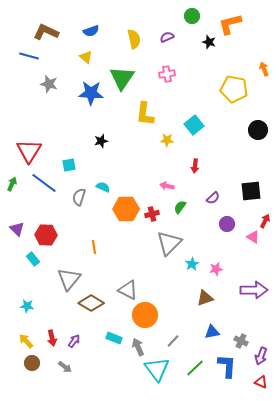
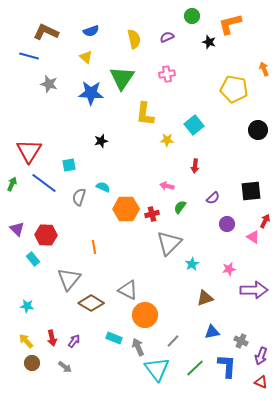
pink star at (216, 269): moved 13 px right
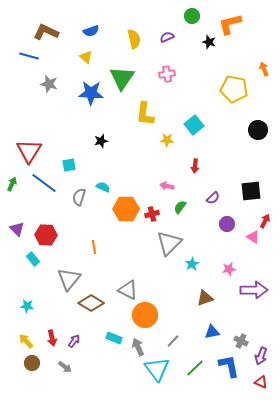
blue L-shape at (227, 366): moved 2 px right; rotated 15 degrees counterclockwise
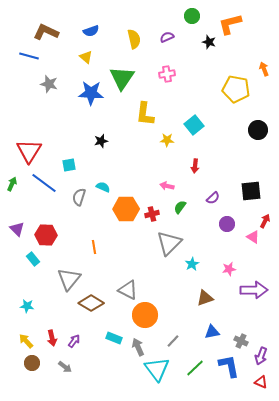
yellow pentagon at (234, 89): moved 2 px right
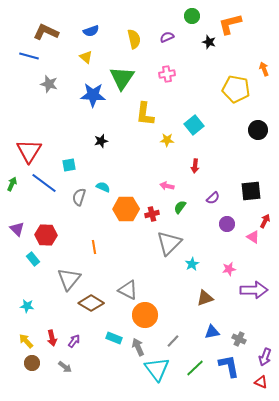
blue star at (91, 93): moved 2 px right, 2 px down
gray cross at (241, 341): moved 2 px left, 2 px up
purple arrow at (261, 356): moved 4 px right, 1 px down
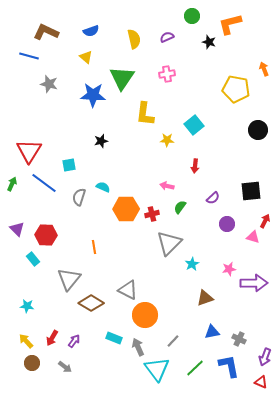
pink triangle at (253, 237): rotated 16 degrees counterclockwise
purple arrow at (254, 290): moved 7 px up
red arrow at (52, 338): rotated 42 degrees clockwise
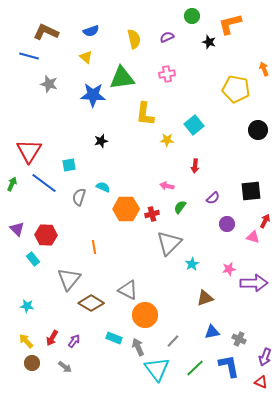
green triangle at (122, 78): rotated 48 degrees clockwise
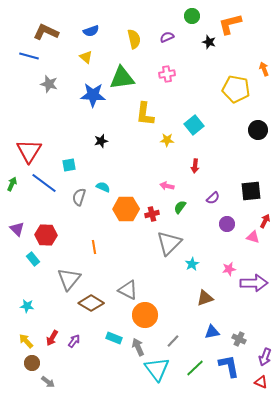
gray arrow at (65, 367): moved 17 px left, 15 px down
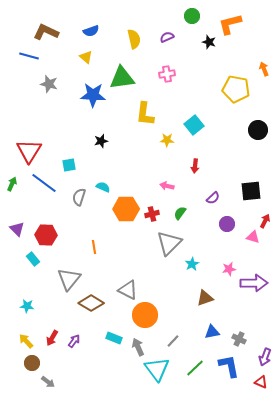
green semicircle at (180, 207): moved 6 px down
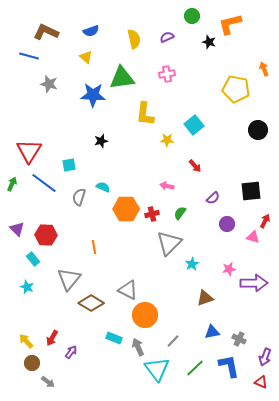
red arrow at (195, 166): rotated 48 degrees counterclockwise
cyan star at (27, 306): moved 19 px up; rotated 16 degrees clockwise
purple arrow at (74, 341): moved 3 px left, 11 px down
